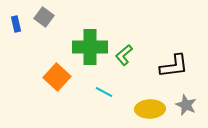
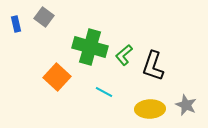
green cross: rotated 16 degrees clockwise
black L-shape: moved 21 px left; rotated 116 degrees clockwise
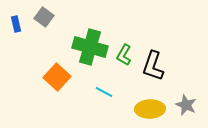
green L-shape: rotated 20 degrees counterclockwise
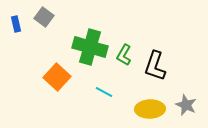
black L-shape: moved 2 px right
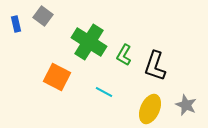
gray square: moved 1 px left, 1 px up
green cross: moved 1 px left, 5 px up; rotated 16 degrees clockwise
orange square: rotated 16 degrees counterclockwise
yellow ellipse: rotated 64 degrees counterclockwise
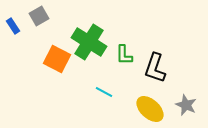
gray square: moved 4 px left; rotated 24 degrees clockwise
blue rectangle: moved 3 px left, 2 px down; rotated 21 degrees counterclockwise
green L-shape: rotated 30 degrees counterclockwise
black L-shape: moved 2 px down
orange square: moved 18 px up
yellow ellipse: rotated 72 degrees counterclockwise
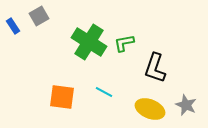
green L-shape: moved 12 px up; rotated 80 degrees clockwise
orange square: moved 5 px right, 38 px down; rotated 20 degrees counterclockwise
yellow ellipse: rotated 20 degrees counterclockwise
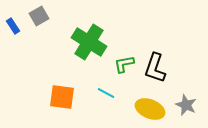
green L-shape: moved 21 px down
cyan line: moved 2 px right, 1 px down
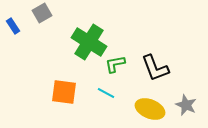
gray square: moved 3 px right, 3 px up
green L-shape: moved 9 px left
black L-shape: rotated 40 degrees counterclockwise
orange square: moved 2 px right, 5 px up
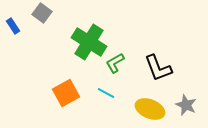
gray square: rotated 24 degrees counterclockwise
green L-shape: moved 1 px up; rotated 20 degrees counterclockwise
black L-shape: moved 3 px right
orange square: moved 2 px right, 1 px down; rotated 36 degrees counterclockwise
